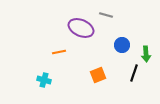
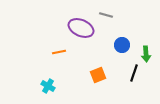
cyan cross: moved 4 px right, 6 px down; rotated 16 degrees clockwise
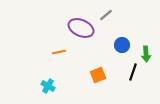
gray line: rotated 56 degrees counterclockwise
black line: moved 1 px left, 1 px up
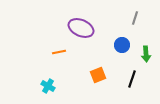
gray line: moved 29 px right, 3 px down; rotated 32 degrees counterclockwise
black line: moved 1 px left, 7 px down
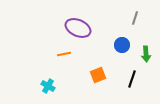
purple ellipse: moved 3 px left
orange line: moved 5 px right, 2 px down
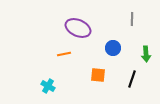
gray line: moved 3 px left, 1 px down; rotated 16 degrees counterclockwise
blue circle: moved 9 px left, 3 px down
orange square: rotated 28 degrees clockwise
